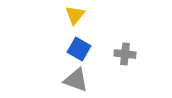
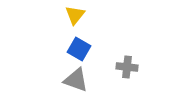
gray cross: moved 2 px right, 13 px down
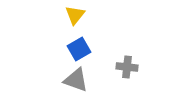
blue square: rotated 30 degrees clockwise
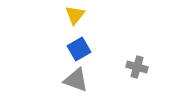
gray cross: moved 10 px right; rotated 10 degrees clockwise
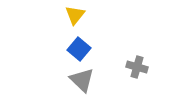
blue square: rotated 20 degrees counterclockwise
gray triangle: moved 6 px right; rotated 24 degrees clockwise
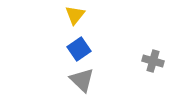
blue square: rotated 15 degrees clockwise
gray cross: moved 16 px right, 6 px up
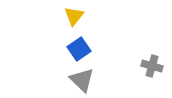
yellow triangle: moved 1 px left, 1 px down
gray cross: moved 1 px left, 5 px down
